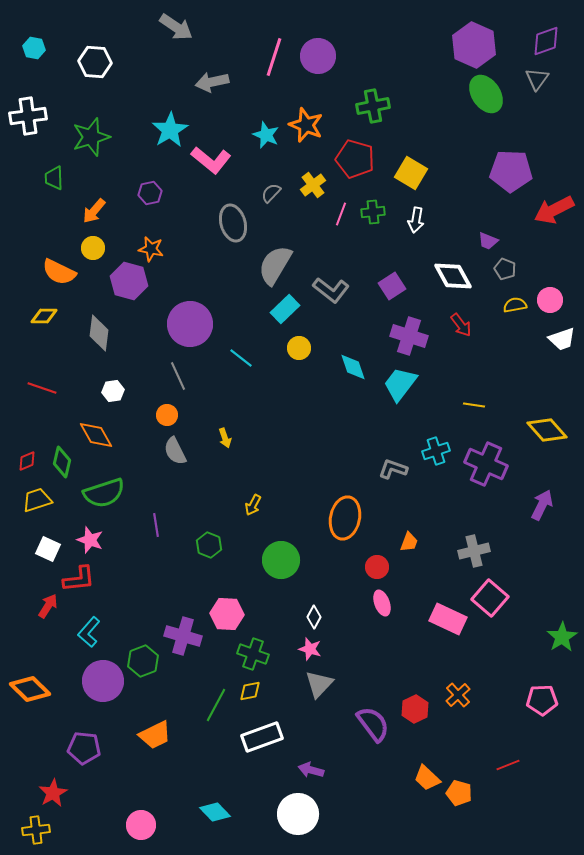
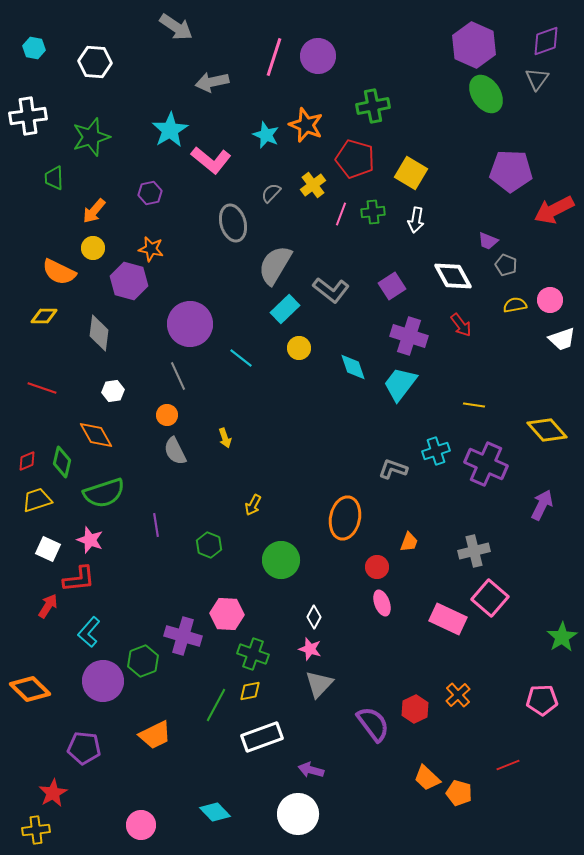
gray pentagon at (505, 269): moved 1 px right, 4 px up
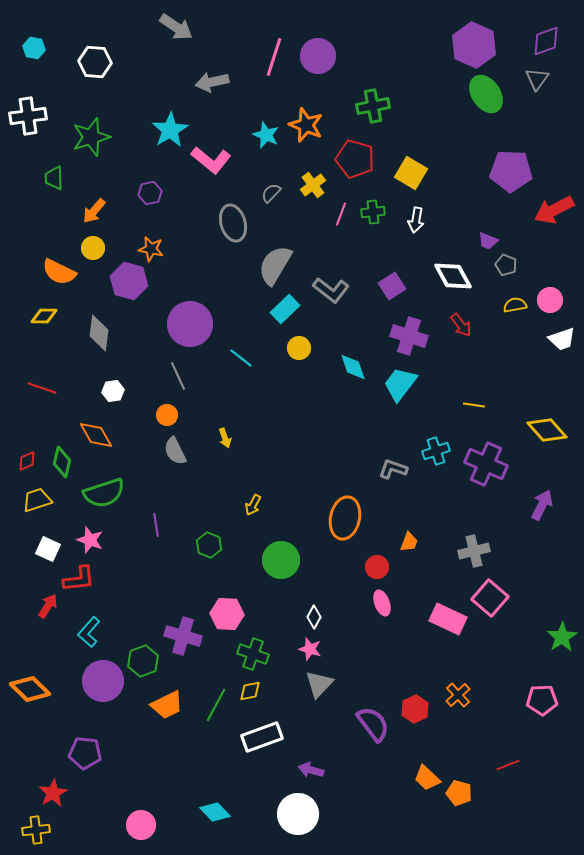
orange trapezoid at (155, 735): moved 12 px right, 30 px up
purple pentagon at (84, 748): moved 1 px right, 5 px down
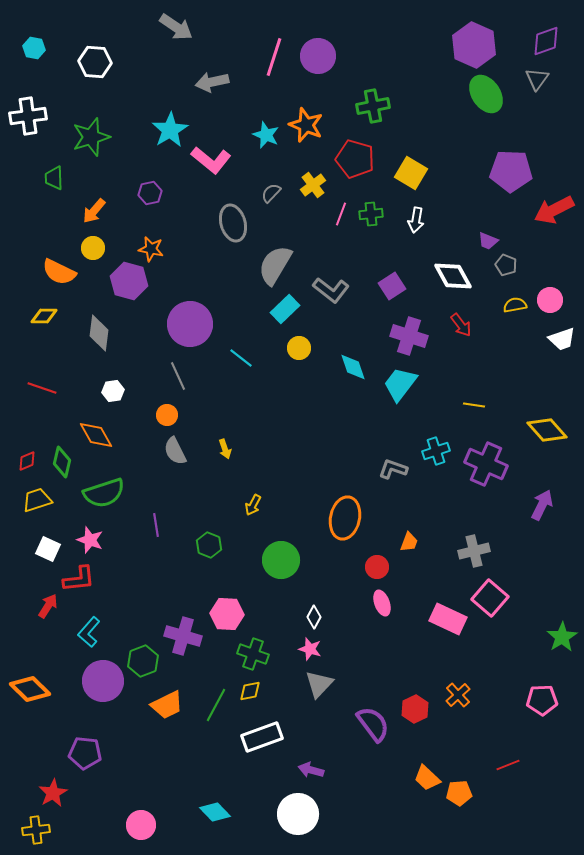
green cross at (373, 212): moved 2 px left, 2 px down
yellow arrow at (225, 438): moved 11 px down
orange pentagon at (459, 793): rotated 20 degrees counterclockwise
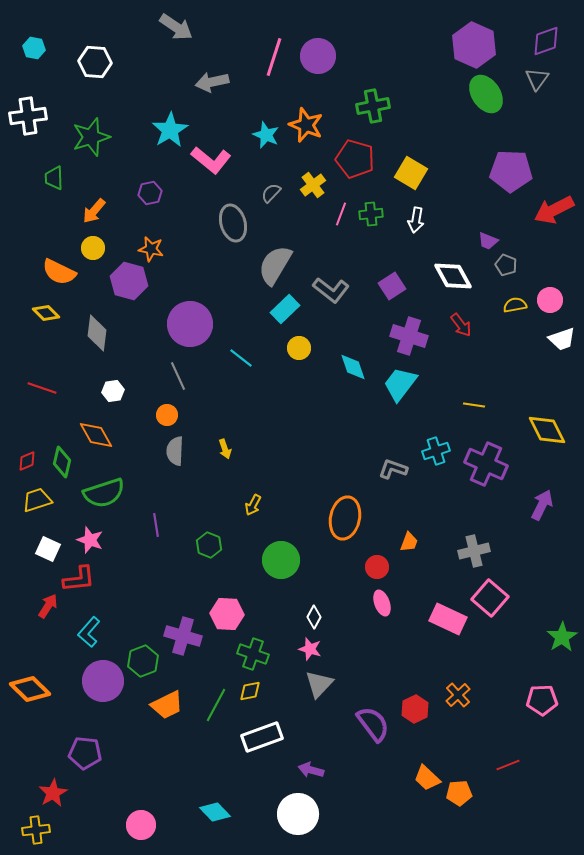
yellow diamond at (44, 316): moved 2 px right, 3 px up; rotated 44 degrees clockwise
gray diamond at (99, 333): moved 2 px left
yellow diamond at (547, 430): rotated 15 degrees clockwise
gray semicircle at (175, 451): rotated 28 degrees clockwise
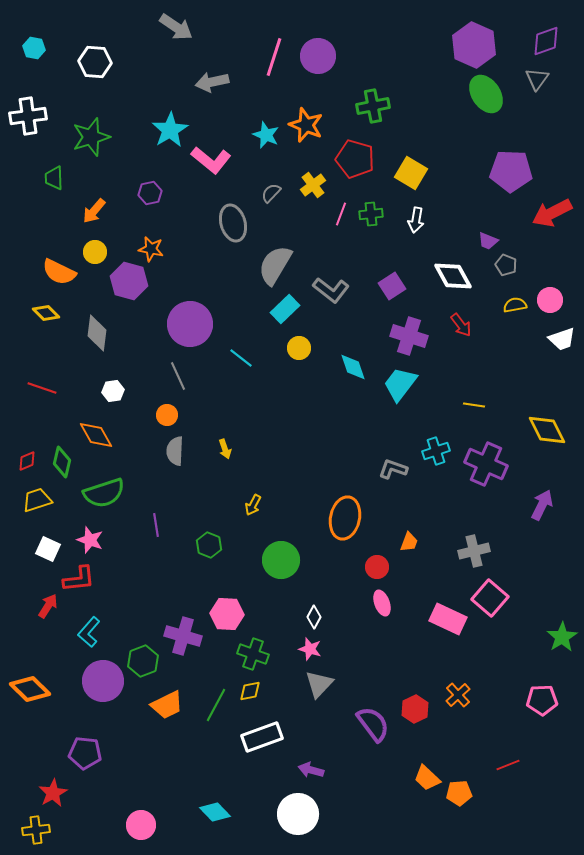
red arrow at (554, 210): moved 2 px left, 3 px down
yellow circle at (93, 248): moved 2 px right, 4 px down
